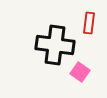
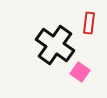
black cross: rotated 27 degrees clockwise
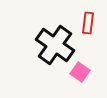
red rectangle: moved 1 px left
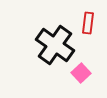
pink square: moved 1 px right, 1 px down; rotated 12 degrees clockwise
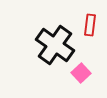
red rectangle: moved 2 px right, 2 px down
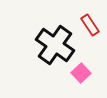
red rectangle: rotated 40 degrees counterclockwise
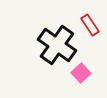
black cross: moved 2 px right
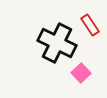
black cross: moved 2 px up; rotated 9 degrees counterclockwise
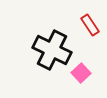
black cross: moved 5 px left, 7 px down
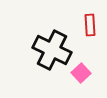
red rectangle: rotated 30 degrees clockwise
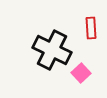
red rectangle: moved 1 px right, 3 px down
